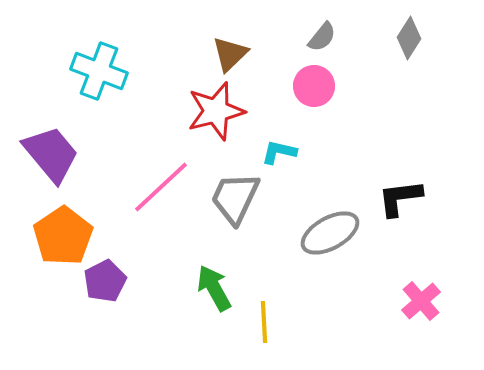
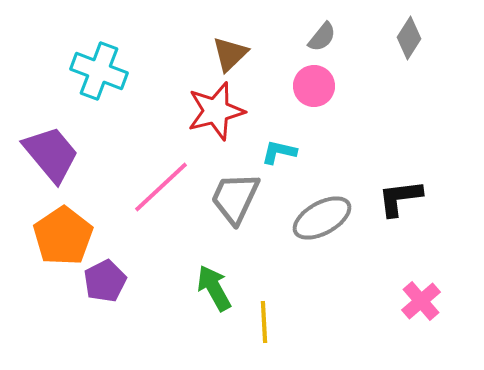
gray ellipse: moved 8 px left, 15 px up
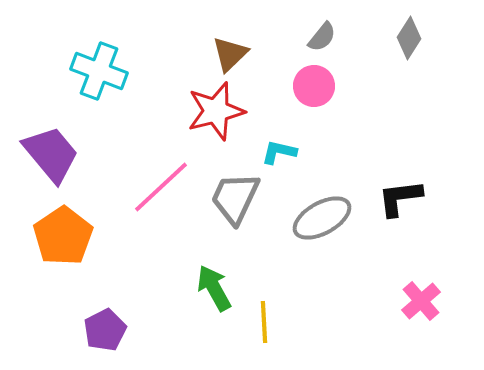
purple pentagon: moved 49 px down
